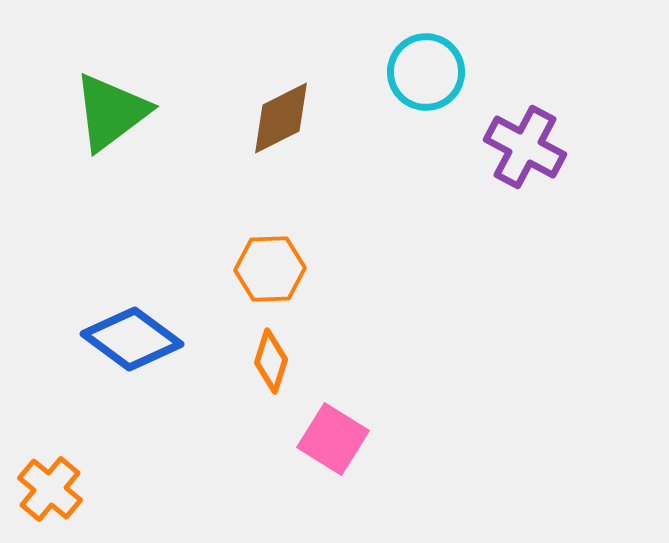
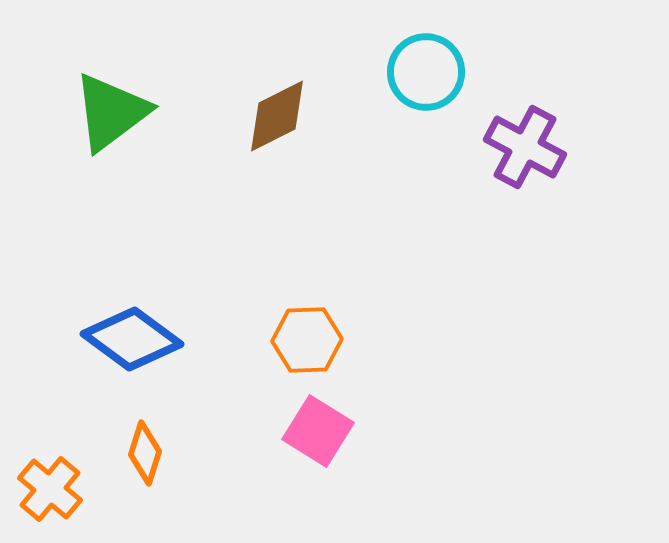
brown diamond: moved 4 px left, 2 px up
orange hexagon: moved 37 px right, 71 px down
orange diamond: moved 126 px left, 92 px down
pink square: moved 15 px left, 8 px up
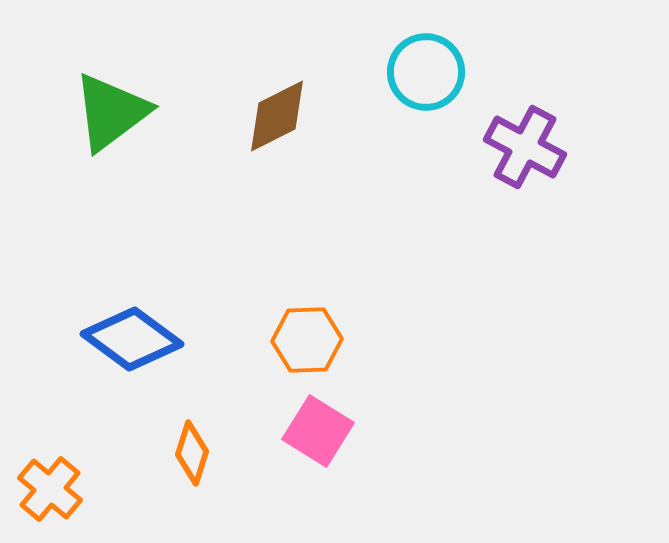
orange diamond: moved 47 px right
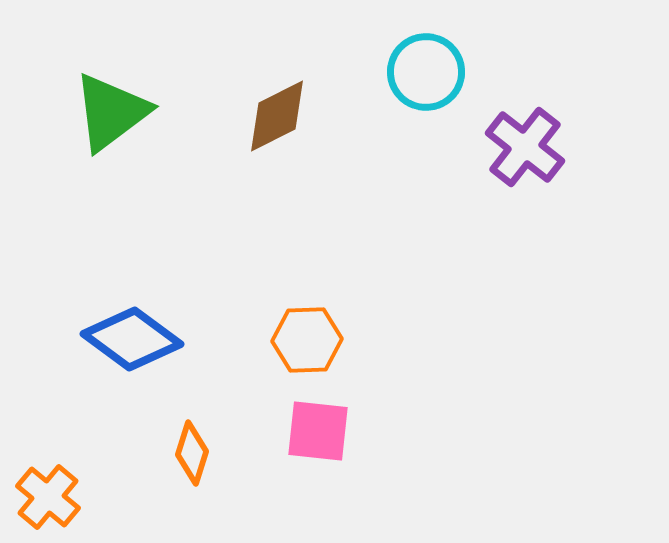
purple cross: rotated 10 degrees clockwise
pink square: rotated 26 degrees counterclockwise
orange cross: moved 2 px left, 8 px down
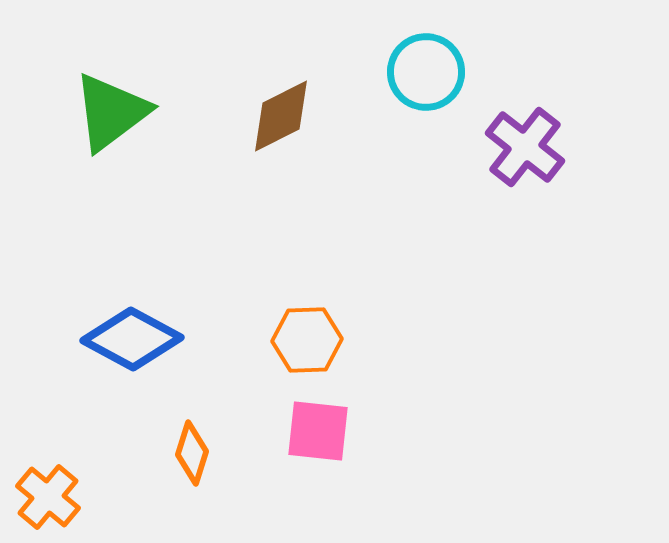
brown diamond: moved 4 px right
blue diamond: rotated 8 degrees counterclockwise
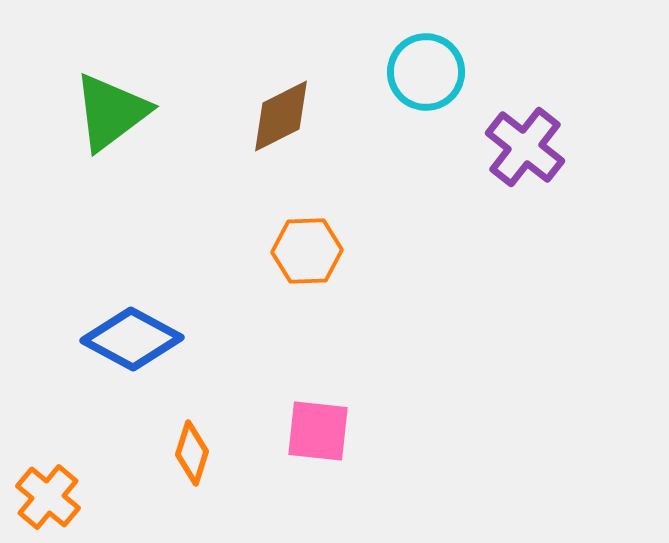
orange hexagon: moved 89 px up
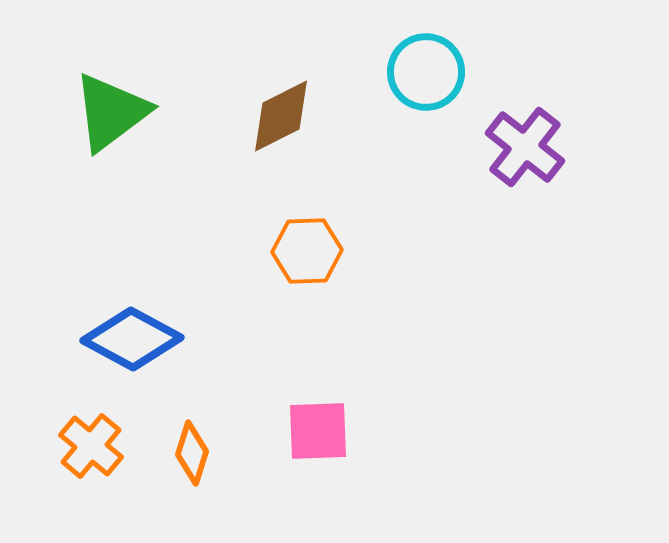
pink square: rotated 8 degrees counterclockwise
orange cross: moved 43 px right, 51 px up
